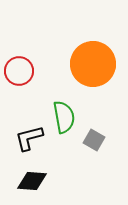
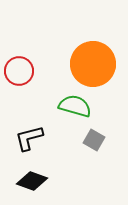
green semicircle: moved 11 px right, 11 px up; rotated 64 degrees counterclockwise
black diamond: rotated 16 degrees clockwise
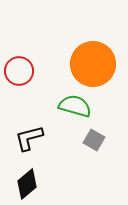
black diamond: moved 5 px left, 3 px down; rotated 60 degrees counterclockwise
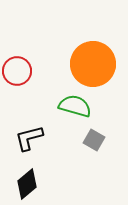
red circle: moved 2 px left
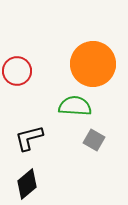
green semicircle: rotated 12 degrees counterclockwise
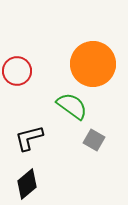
green semicircle: moved 3 px left; rotated 32 degrees clockwise
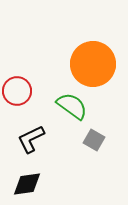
red circle: moved 20 px down
black L-shape: moved 2 px right, 1 px down; rotated 12 degrees counterclockwise
black diamond: rotated 32 degrees clockwise
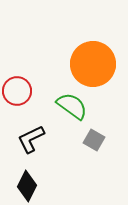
black diamond: moved 2 px down; rotated 56 degrees counterclockwise
